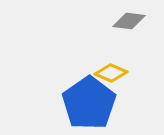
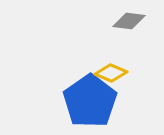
blue pentagon: moved 1 px right, 2 px up
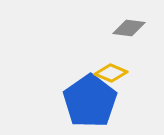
gray diamond: moved 7 px down
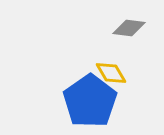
yellow diamond: rotated 36 degrees clockwise
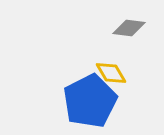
blue pentagon: rotated 8 degrees clockwise
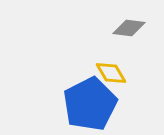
blue pentagon: moved 3 px down
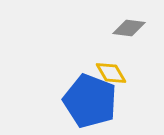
blue pentagon: moved 3 px up; rotated 24 degrees counterclockwise
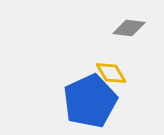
blue pentagon: rotated 26 degrees clockwise
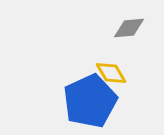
gray diamond: rotated 12 degrees counterclockwise
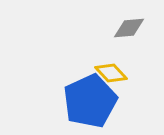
yellow diamond: rotated 12 degrees counterclockwise
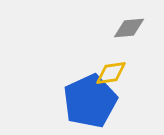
yellow diamond: rotated 56 degrees counterclockwise
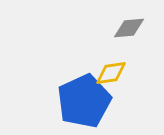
blue pentagon: moved 6 px left
